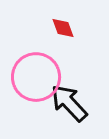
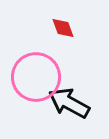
black arrow: rotated 18 degrees counterclockwise
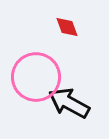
red diamond: moved 4 px right, 1 px up
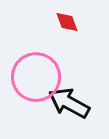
red diamond: moved 5 px up
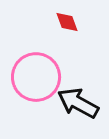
black arrow: moved 9 px right
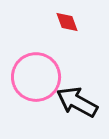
black arrow: moved 1 px left, 1 px up
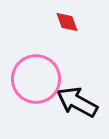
pink circle: moved 2 px down
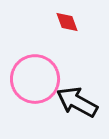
pink circle: moved 1 px left
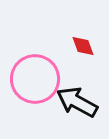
red diamond: moved 16 px right, 24 px down
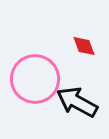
red diamond: moved 1 px right
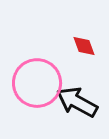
pink circle: moved 2 px right, 4 px down
